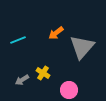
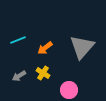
orange arrow: moved 11 px left, 15 px down
gray arrow: moved 3 px left, 4 px up
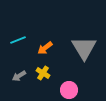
gray triangle: moved 2 px right, 1 px down; rotated 12 degrees counterclockwise
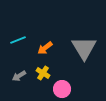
pink circle: moved 7 px left, 1 px up
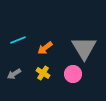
gray arrow: moved 5 px left, 2 px up
pink circle: moved 11 px right, 15 px up
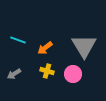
cyan line: rotated 42 degrees clockwise
gray triangle: moved 2 px up
yellow cross: moved 4 px right, 2 px up; rotated 16 degrees counterclockwise
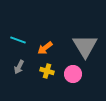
gray triangle: moved 1 px right
gray arrow: moved 5 px right, 7 px up; rotated 32 degrees counterclockwise
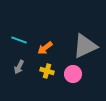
cyan line: moved 1 px right
gray triangle: rotated 36 degrees clockwise
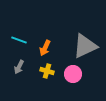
orange arrow: rotated 28 degrees counterclockwise
